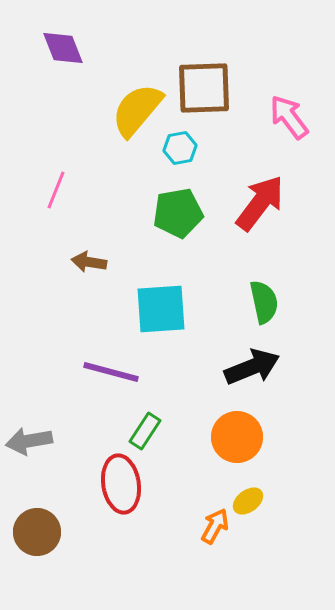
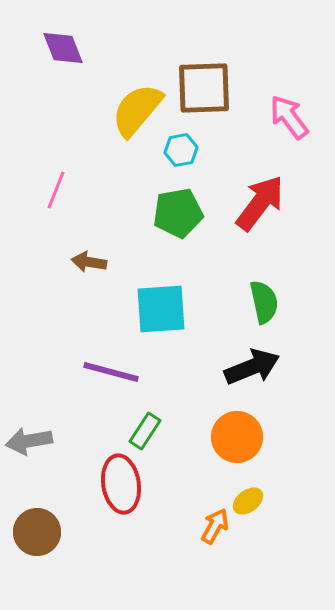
cyan hexagon: moved 1 px right, 2 px down
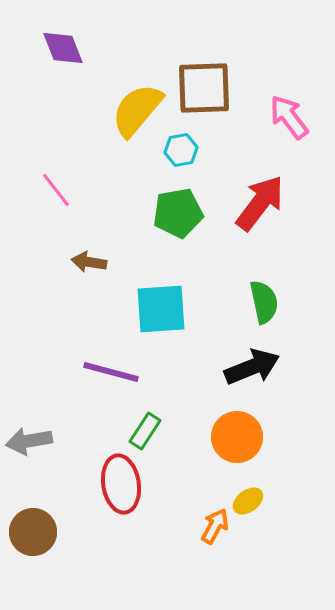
pink line: rotated 60 degrees counterclockwise
brown circle: moved 4 px left
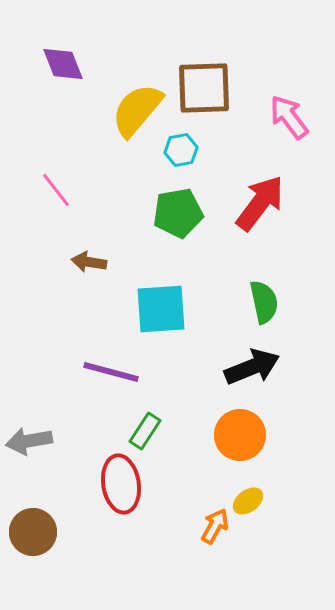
purple diamond: moved 16 px down
orange circle: moved 3 px right, 2 px up
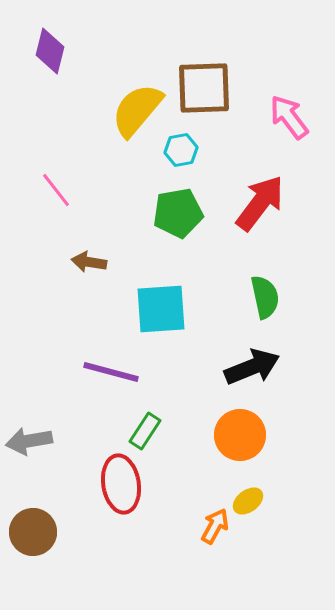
purple diamond: moved 13 px left, 13 px up; rotated 36 degrees clockwise
green semicircle: moved 1 px right, 5 px up
